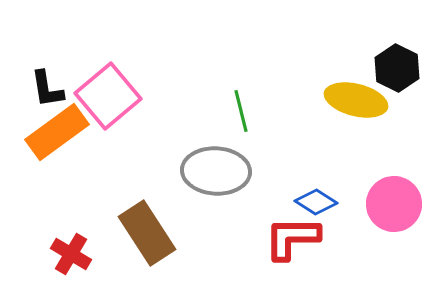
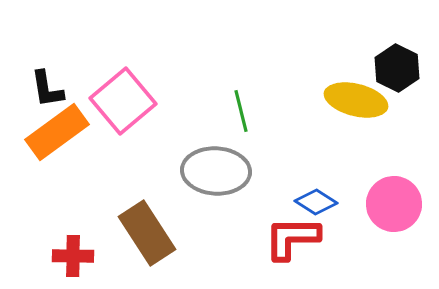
pink square: moved 15 px right, 5 px down
red cross: moved 2 px right, 2 px down; rotated 30 degrees counterclockwise
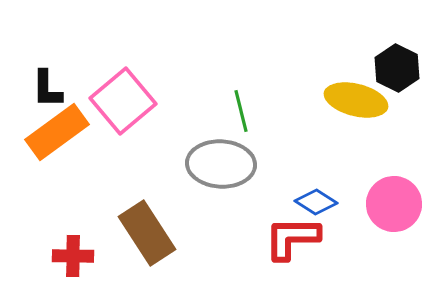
black L-shape: rotated 9 degrees clockwise
gray ellipse: moved 5 px right, 7 px up
